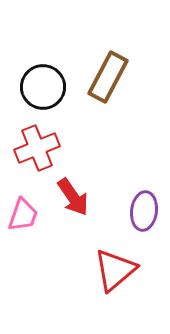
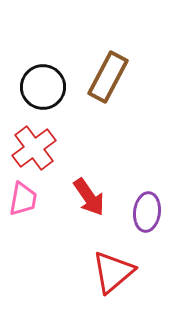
red cross: moved 3 px left; rotated 15 degrees counterclockwise
red arrow: moved 16 px right
purple ellipse: moved 3 px right, 1 px down
pink trapezoid: moved 16 px up; rotated 9 degrees counterclockwise
red triangle: moved 2 px left, 2 px down
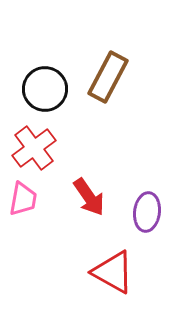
black circle: moved 2 px right, 2 px down
red triangle: rotated 51 degrees counterclockwise
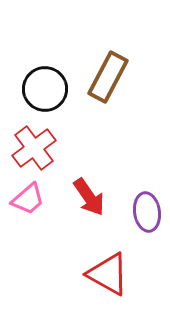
pink trapezoid: moved 5 px right; rotated 39 degrees clockwise
purple ellipse: rotated 15 degrees counterclockwise
red triangle: moved 5 px left, 2 px down
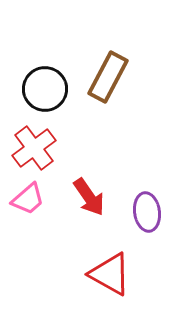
red triangle: moved 2 px right
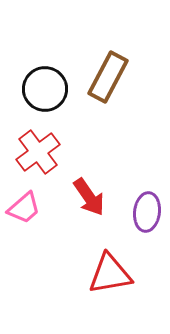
red cross: moved 4 px right, 4 px down
pink trapezoid: moved 4 px left, 9 px down
purple ellipse: rotated 15 degrees clockwise
red triangle: rotated 39 degrees counterclockwise
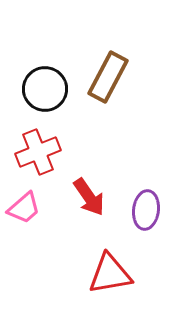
red cross: rotated 15 degrees clockwise
purple ellipse: moved 1 px left, 2 px up
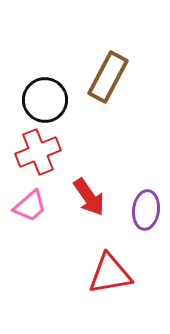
black circle: moved 11 px down
pink trapezoid: moved 6 px right, 2 px up
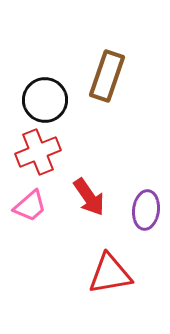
brown rectangle: moved 1 px left, 1 px up; rotated 9 degrees counterclockwise
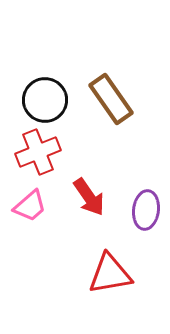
brown rectangle: moved 4 px right, 23 px down; rotated 54 degrees counterclockwise
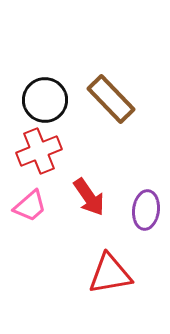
brown rectangle: rotated 9 degrees counterclockwise
red cross: moved 1 px right, 1 px up
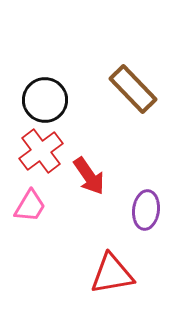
brown rectangle: moved 22 px right, 10 px up
red cross: moved 2 px right; rotated 15 degrees counterclockwise
red arrow: moved 21 px up
pink trapezoid: rotated 18 degrees counterclockwise
red triangle: moved 2 px right
